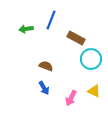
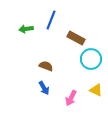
yellow triangle: moved 2 px right, 1 px up
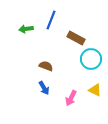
yellow triangle: moved 1 px left
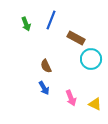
green arrow: moved 5 px up; rotated 104 degrees counterclockwise
brown semicircle: rotated 136 degrees counterclockwise
yellow triangle: moved 14 px down
pink arrow: rotated 49 degrees counterclockwise
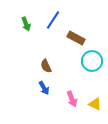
blue line: moved 2 px right; rotated 12 degrees clockwise
cyan circle: moved 1 px right, 2 px down
pink arrow: moved 1 px right, 1 px down
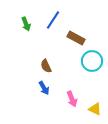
yellow triangle: moved 5 px down
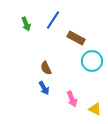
brown semicircle: moved 2 px down
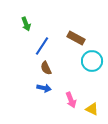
blue line: moved 11 px left, 26 px down
blue arrow: rotated 48 degrees counterclockwise
pink arrow: moved 1 px left, 1 px down
yellow triangle: moved 3 px left
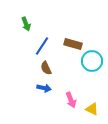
brown rectangle: moved 3 px left, 6 px down; rotated 12 degrees counterclockwise
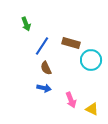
brown rectangle: moved 2 px left, 1 px up
cyan circle: moved 1 px left, 1 px up
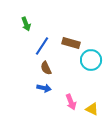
pink arrow: moved 2 px down
